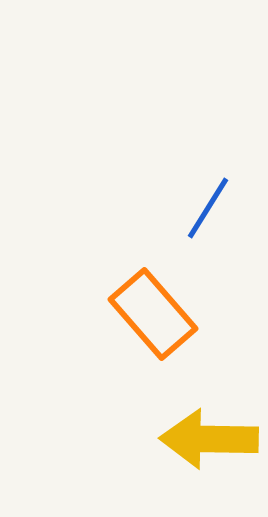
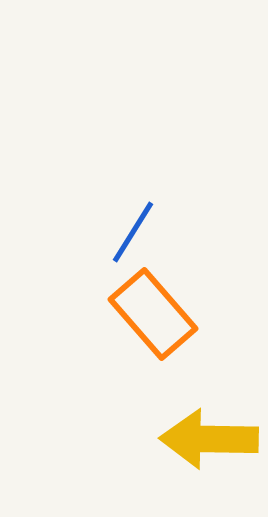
blue line: moved 75 px left, 24 px down
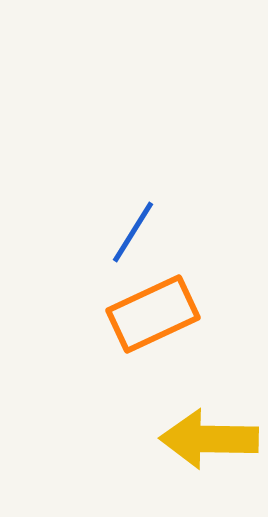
orange rectangle: rotated 74 degrees counterclockwise
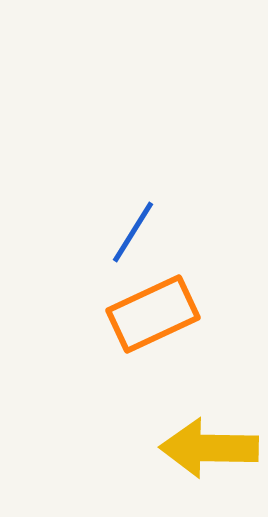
yellow arrow: moved 9 px down
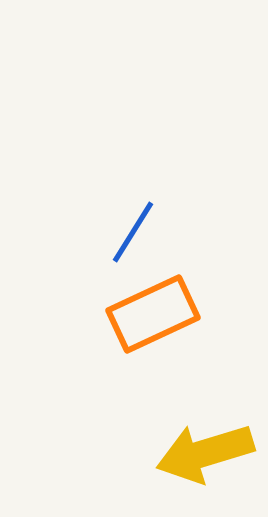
yellow arrow: moved 4 px left, 5 px down; rotated 18 degrees counterclockwise
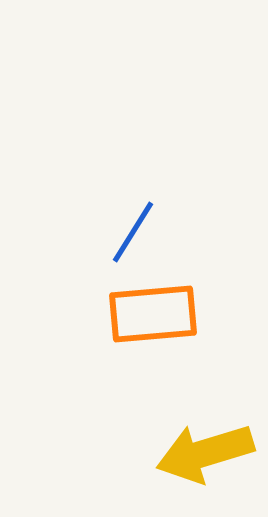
orange rectangle: rotated 20 degrees clockwise
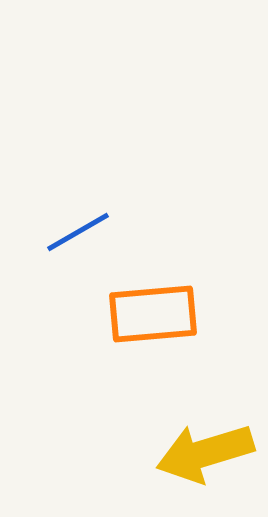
blue line: moved 55 px left; rotated 28 degrees clockwise
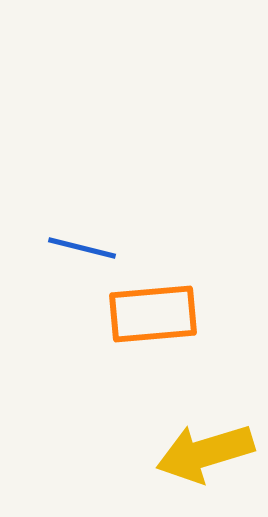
blue line: moved 4 px right, 16 px down; rotated 44 degrees clockwise
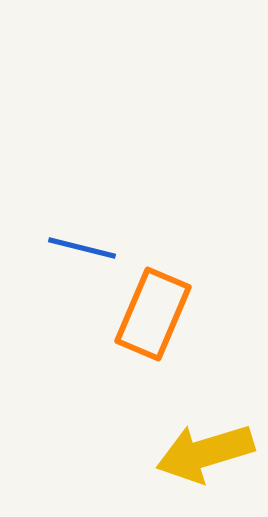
orange rectangle: rotated 62 degrees counterclockwise
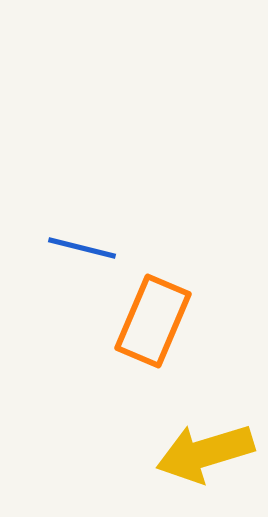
orange rectangle: moved 7 px down
